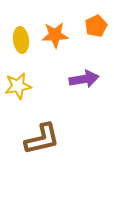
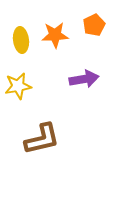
orange pentagon: moved 2 px left, 1 px up
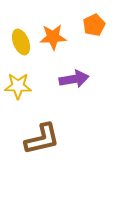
orange star: moved 2 px left, 2 px down
yellow ellipse: moved 2 px down; rotated 15 degrees counterclockwise
purple arrow: moved 10 px left
yellow star: rotated 12 degrees clockwise
